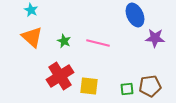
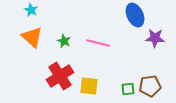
green square: moved 1 px right
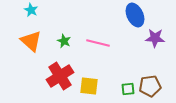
orange triangle: moved 1 px left, 4 px down
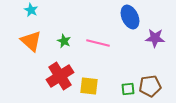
blue ellipse: moved 5 px left, 2 px down
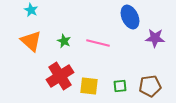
green square: moved 8 px left, 3 px up
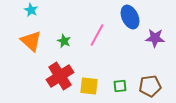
pink line: moved 1 px left, 8 px up; rotated 75 degrees counterclockwise
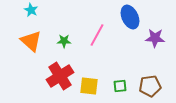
green star: rotated 24 degrees counterclockwise
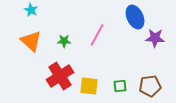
blue ellipse: moved 5 px right
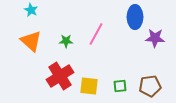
blue ellipse: rotated 25 degrees clockwise
pink line: moved 1 px left, 1 px up
green star: moved 2 px right
